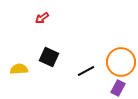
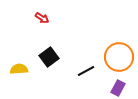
red arrow: rotated 112 degrees counterclockwise
black square: rotated 30 degrees clockwise
orange circle: moved 2 px left, 5 px up
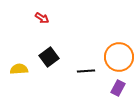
black line: rotated 24 degrees clockwise
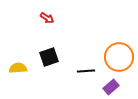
red arrow: moved 5 px right
black square: rotated 18 degrees clockwise
yellow semicircle: moved 1 px left, 1 px up
purple rectangle: moved 7 px left, 1 px up; rotated 21 degrees clockwise
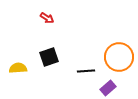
purple rectangle: moved 3 px left, 1 px down
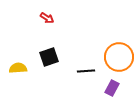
purple rectangle: moved 4 px right; rotated 21 degrees counterclockwise
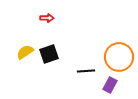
red arrow: rotated 32 degrees counterclockwise
black square: moved 3 px up
yellow semicircle: moved 7 px right, 16 px up; rotated 30 degrees counterclockwise
purple rectangle: moved 2 px left, 3 px up
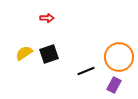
yellow semicircle: moved 1 px left, 1 px down
black line: rotated 18 degrees counterclockwise
purple rectangle: moved 4 px right
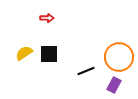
black square: rotated 18 degrees clockwise
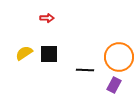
black line: moved 1 px left, 1 px up; rotated 24 degrees clockwise
